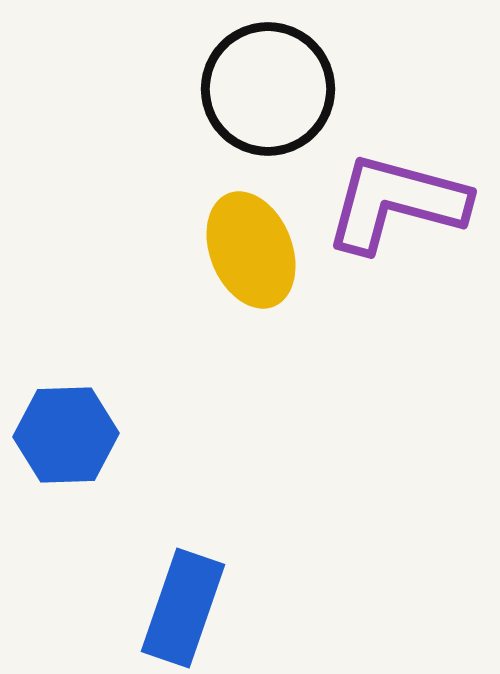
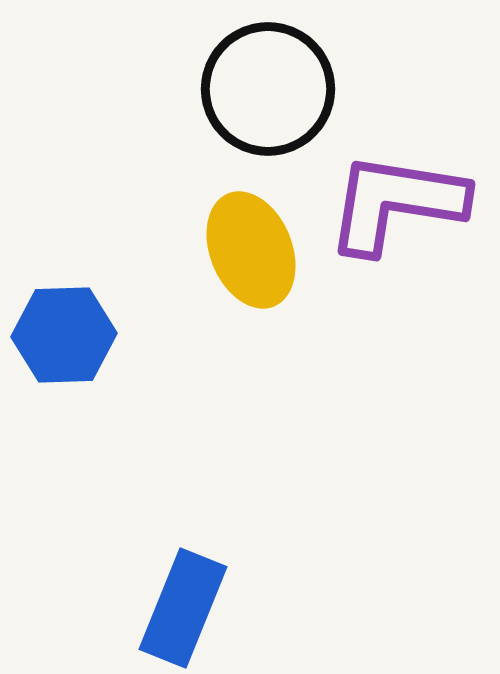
purple L-shape: rotated 6 degrees counterclockwise
blue hexagon: moved 2 px left, 100 px up
blue rectangle: rotated 3 degrees clockwise
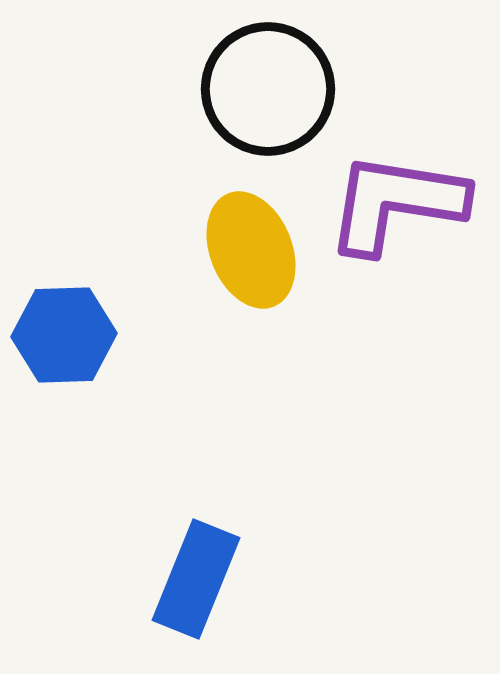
blue rectangle: moved 13 px right, 29 px up
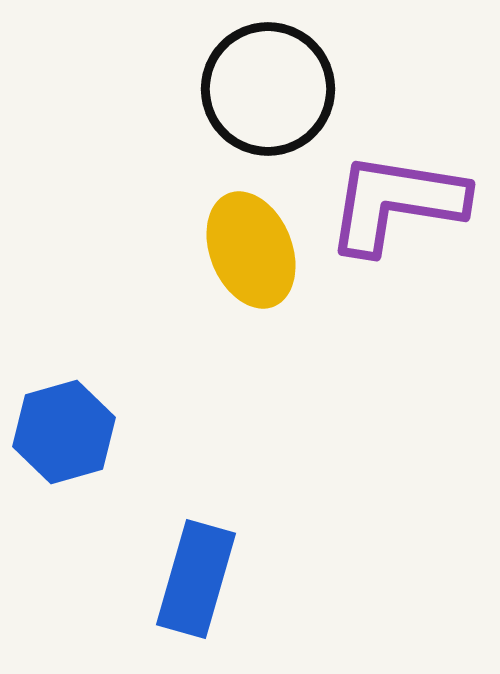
blue hexagon: moved 97 px down; rotated 14 degrees counterclockwise
blue rectangle: rotated 6 degrees counterclockwise
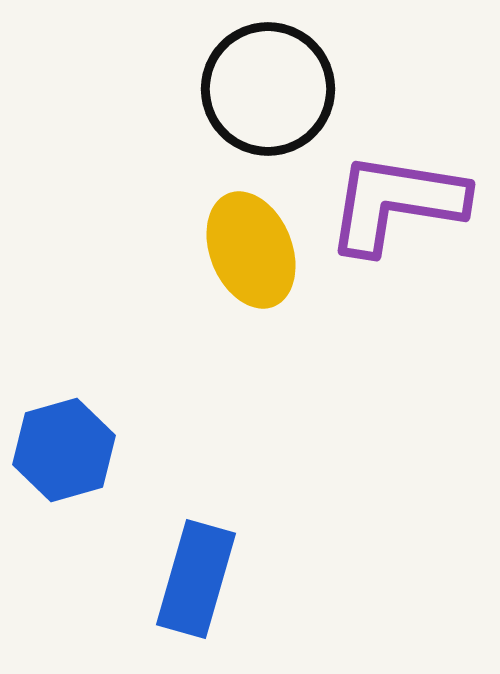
blue hexagon: moved 18 px down
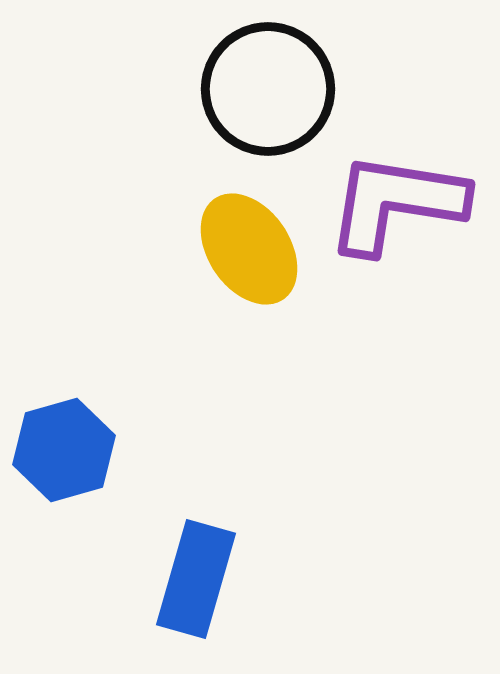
yellow ellipse: moved 2 px left, 1 px up; rotated 12 degrees counterclockwise
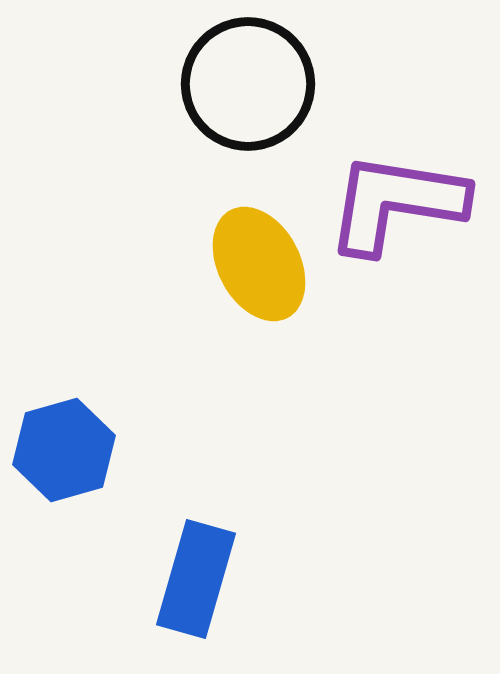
black circle: moved 20 px left, 5 px up
yellow ellipse: moved 10 px right, 15 px down; rotated 6 degrees clockwise
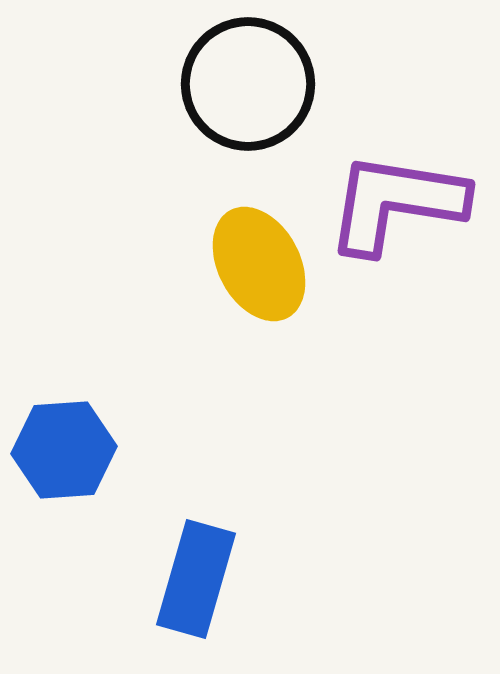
blue hexagon: rotated 12 degrees clockwise
